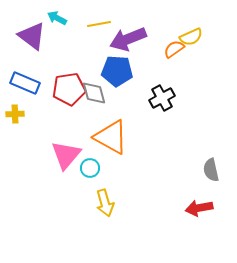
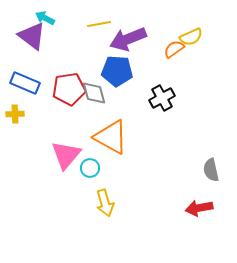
cyan arrow: moved 12 px left
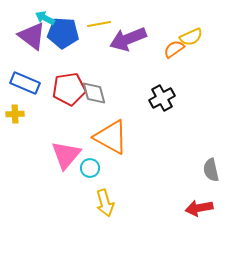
blue pentagon: moved 54 px left, 38 px up
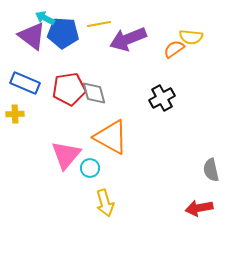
yellow semicircle: rotated 30 degrees clockwise
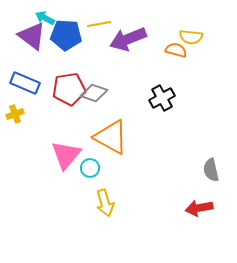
blue pentagon: moved 3 px right, 2 px down
orange semicircle: moved 2 px right, 1 px down; rotated 50 degrees clockwise
gray diamond: rotated 56 degrees counterclockwise
yellow cross: rotated 18 degrees counterclockwise
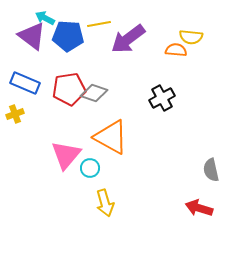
blue pentagon: moved 2 px right, 1 px down
purple arrow: rotated 15 degrees counterclockwise
orange semicircle: rotated 10 degrees counterclockwise
red arrow: rotated 28 degrees clockwise
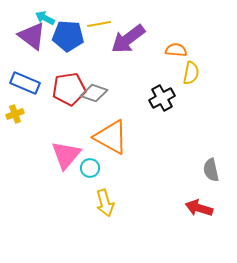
yellow semicircle: moved 36 px down; rotated 85 degrees counterclockwise
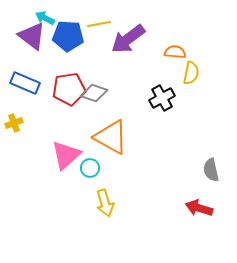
orange semicircle: moved 1 px left, 2 px down
yellow cross: moved 1 px left, 9 px down
pink triangle: rotated 8 degrees clockwise
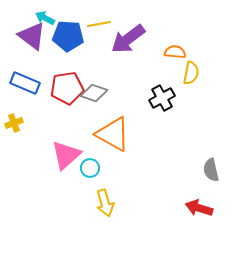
red pentagon: moved 2 px left, 1 px up
orange triangle: moved 2 px right, 3 px up
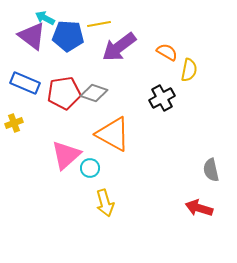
purple arrow: moved 9 px left, 8 px down
orange semicircle: moved 8 px left; rotated 25 degrees clockwise
yellow semicircle: moved 2 px left, 3 px up
red pentagon: moved 3 px left, 5 px down
